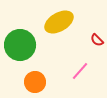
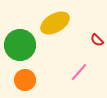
yellow ellipse: moved 4 px left, 1 px down
pink line: moved 1 px left, 1 px down
orange circle: moved 10 px left, 2 px up
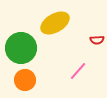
red semicircle: rotated 48 degrees counterclockwise
green circle: moved 1 px right, 3 px down
pink line: moved 1 px left, 1 px up
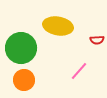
yellow ellipse: moved 3 px right, 3 px down; rotated 40 degrees clockwise
pink line: moved 1 px right
orange circle: moved 1 px left
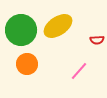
yellow ellipse: rotated 44 degrees counterclockwise
green circle: moved 18 px up
orange circle: moved 3 px right, 16 px up
